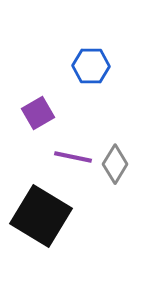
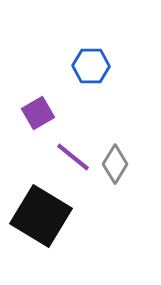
purple line: rotated 27 degrees clockwise
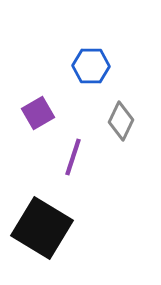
purple line: rotated 69 degrees clockwise
gray diamond: moved 6 px right, 43 px up; rotated 6 degrees counterclockwise
black square: moved 1 px right, 12 px down
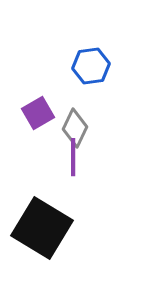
blue hexagon: rotated 9 degrees counterclockwise
gray diamond: moved 46 px left, 7 px down
purple line: rotated 18 degrees counterclockwise
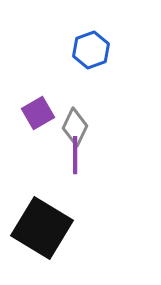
blue hexagon: moved 16 px up; rotated 12 degrees counterclockwise
gray diamond: moved 1 px up
purple line: moved 2 px right, 2 px up
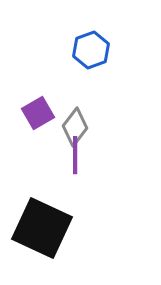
gray diamond: rotated 12 degrees clockwise
black square: rotated 6 degrees counterclockwise
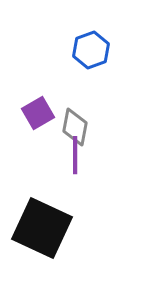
gray diamond: rotated 27 degrees counterclockwise
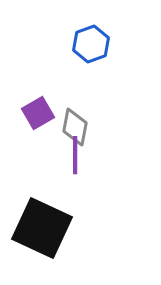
blue hexagon: moved 6 px up
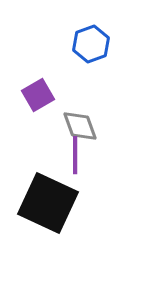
purple square: moved 18 px up
gray diamond: moved 5 px right, 1 px up; rotated 30 degrees counterclockwise
black square: moved 6 px right, 25 px up
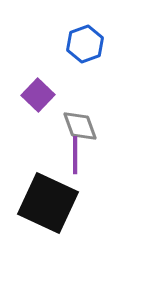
blue hexagon: moved 6 px left
purple square: rotated 16 degrees counterclockwise
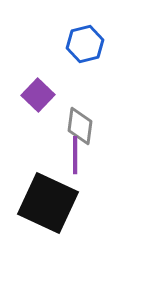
blue hexagon: rotated 6 degrees clockwise
gray diamond: rotated 27 degrees clockwise
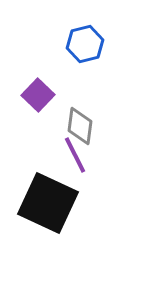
purple line: rotated 27 degrees counterclockwise
